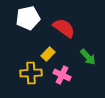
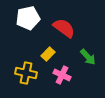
yellow cross: moved 5 px left; rotated 15 degrees clockwise
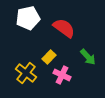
yellow rectangle: moved 1 px right, 3 px down
yellow cross: rotated 25 degrees clockwise
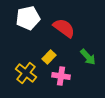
pink cross: moved 1 px left, 1 px down; rotated 18 degrees counterclockwise
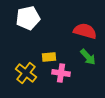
red semicircle: moved 21 px right, 3 px down; rotated 20 degrees counterclockwise
yellow rectangle: rotated 40 degrees clockwise
pink cross: moved 3 px up
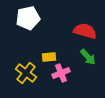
pink cross: rotated 30 degrees counterclockwise
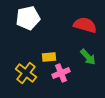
red semicircle: moved 6 px up
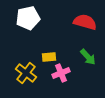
red semicircle: moved 3 px up
